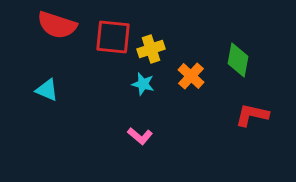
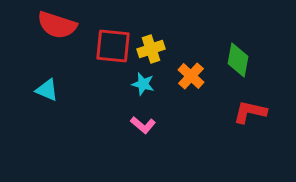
red square: moved 9 px down
red L-shape: moved 2 px left, 3 px up
pink L-shape: moved 3 px right, 11 px up
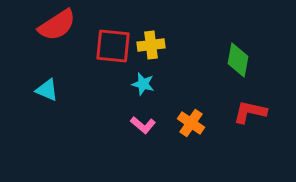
red semicircle: rotated 51 degrees counterclockwise
yellow cross: moved 4 px up; rotated 12 degrees clockwise
orange cross: moved 47 px down; rotated 8 degrees counterclockwise
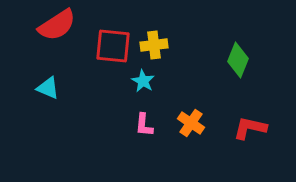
yellow cross: moved 3 px right
green diamond: rotated 12 degrees clockwise
cyan star: moved 3 px up; rotated 15 degrees clockwise
cyan triangle: moved 1 px right, 2 px up
red L-shape: moved 16 px down
pink L-shape: moved 1 px right; rotated 55 degrees clockwise
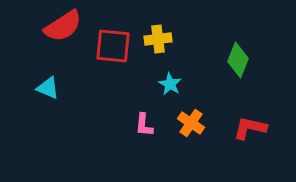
red semicircle: moved 6 px right, 1 px down
yellow cross: moved 4 px right, 6 px up
cyan star: moved 27 px right, 3 px down
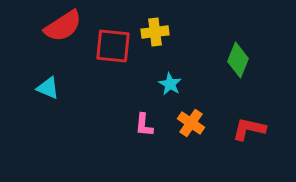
yellow cross: moved 3 px left, 7 px up
red L-shape: moved 1 px left, 1 px down
